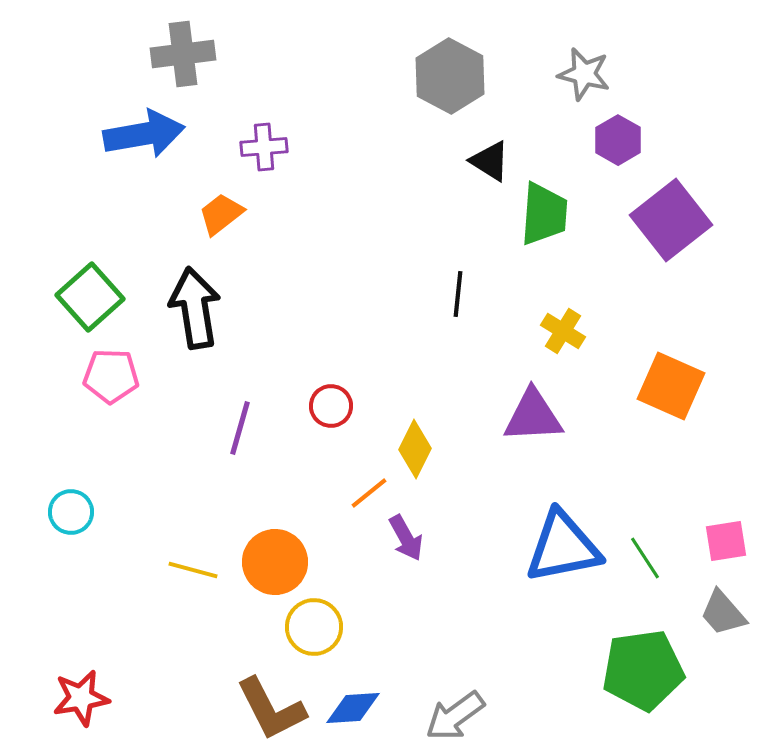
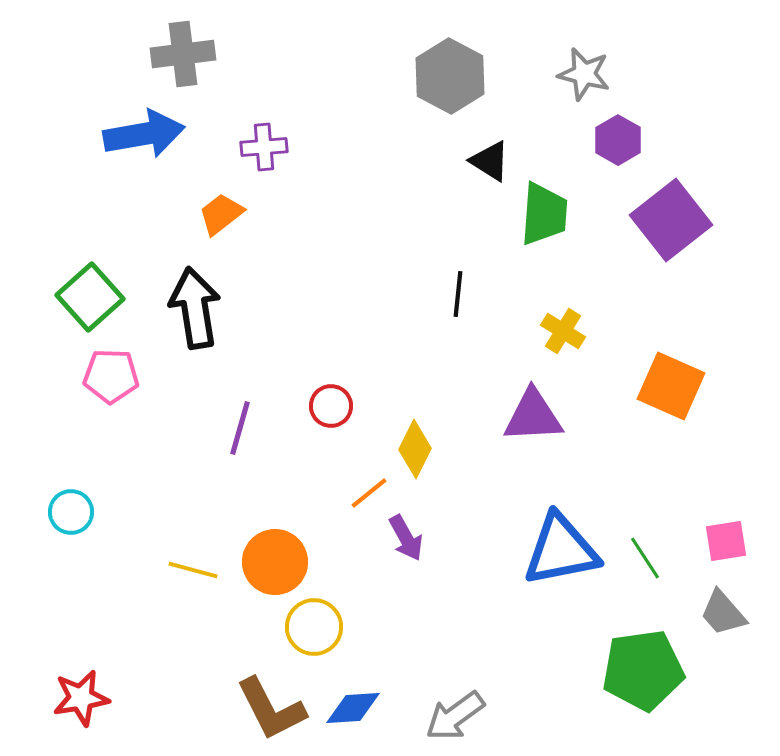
blue triangle: moved 2 px left, 3 px down
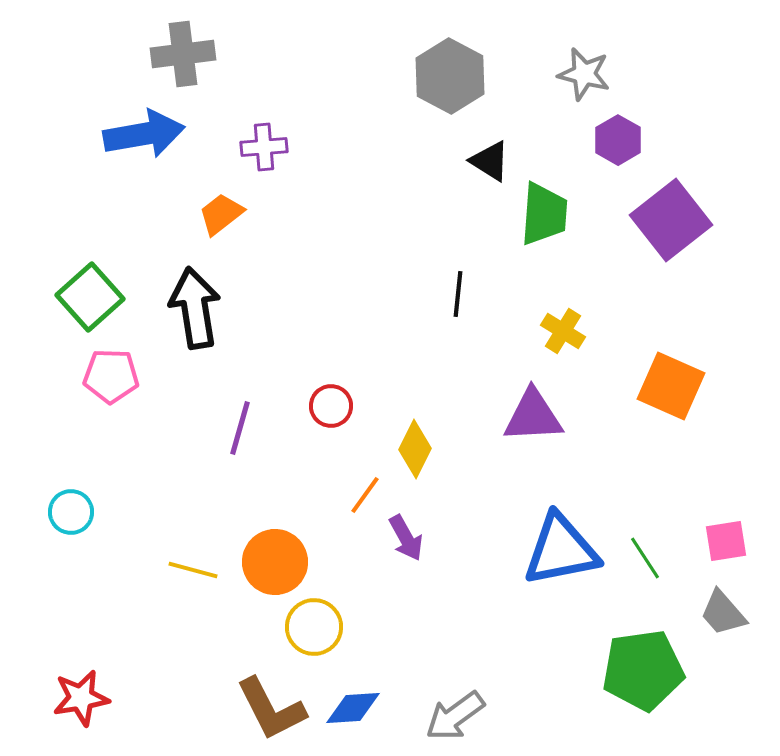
orange line: moved 4 px left, 2 px down; rotated 15 degrees counterclockwise
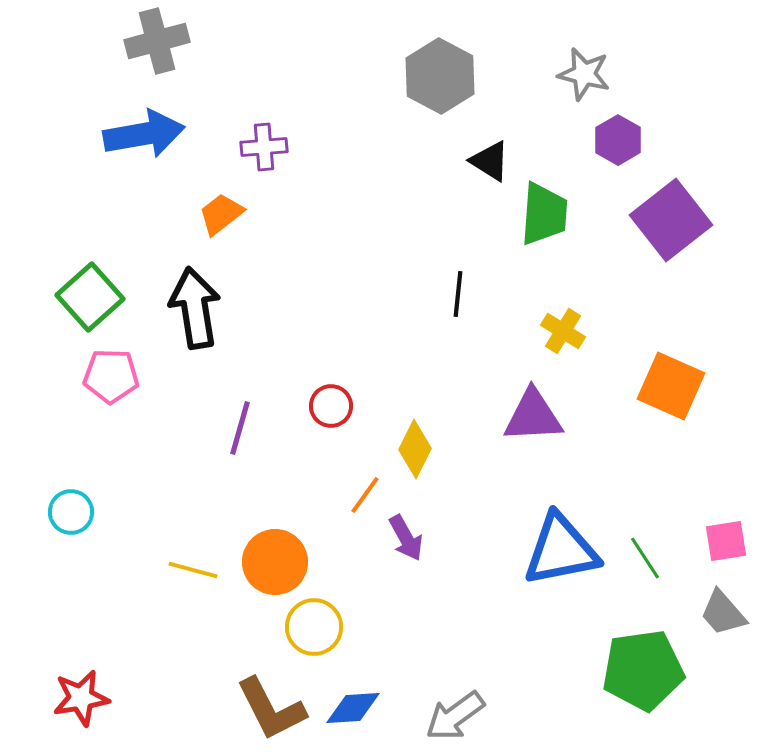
gray cross: moved 26 px left, 13 px up; rotated 8 degrees counterclockwise
gray hexagon: moved 10 px left
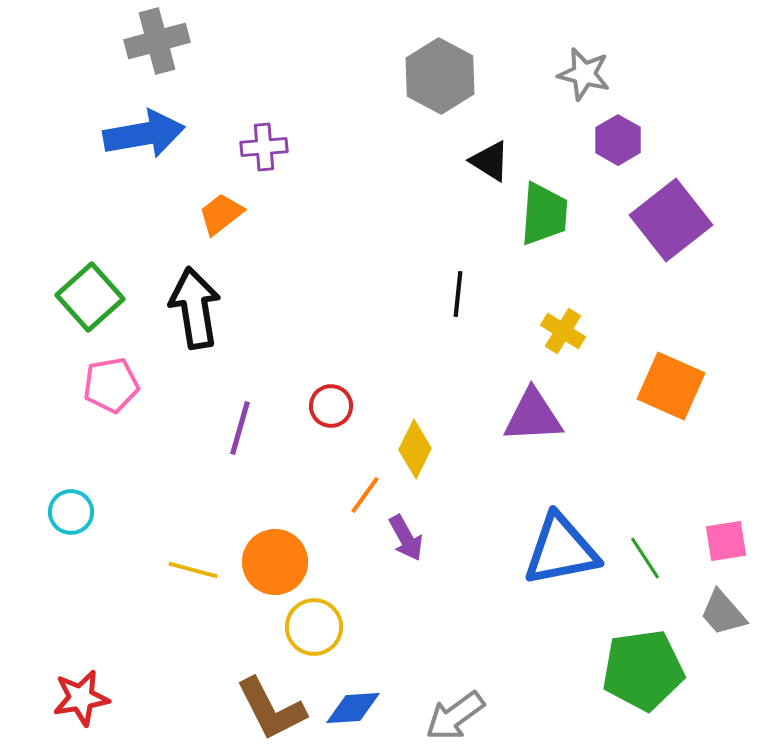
pink pentagon: moved 9 px down; rotated 12 degrees counterclockwise
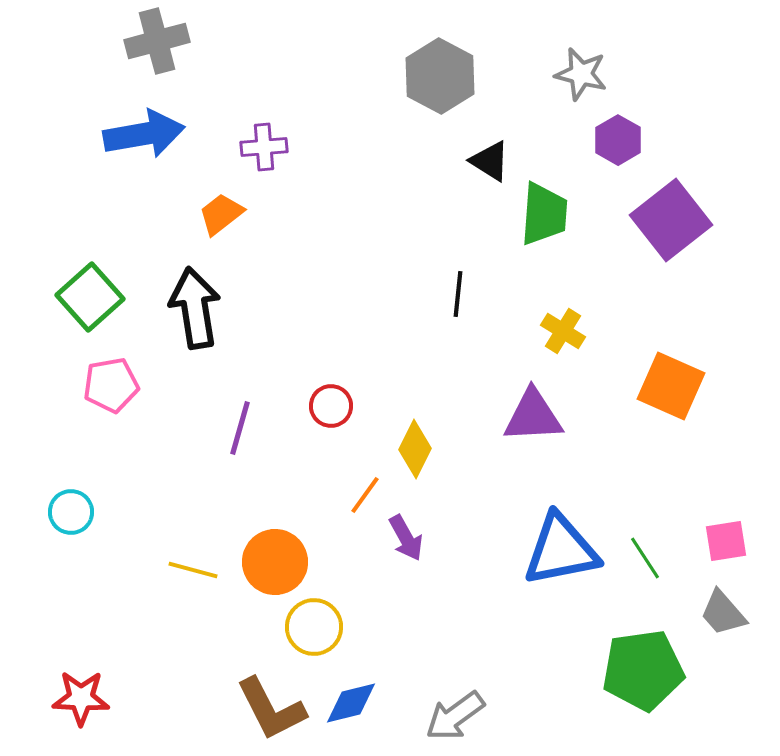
gray star: moved 3 px left
red star: rotated 12 degrees clockwise
blue diamond: moved 2 px left, 5 px up; rotated 10 degrees counterclockwise
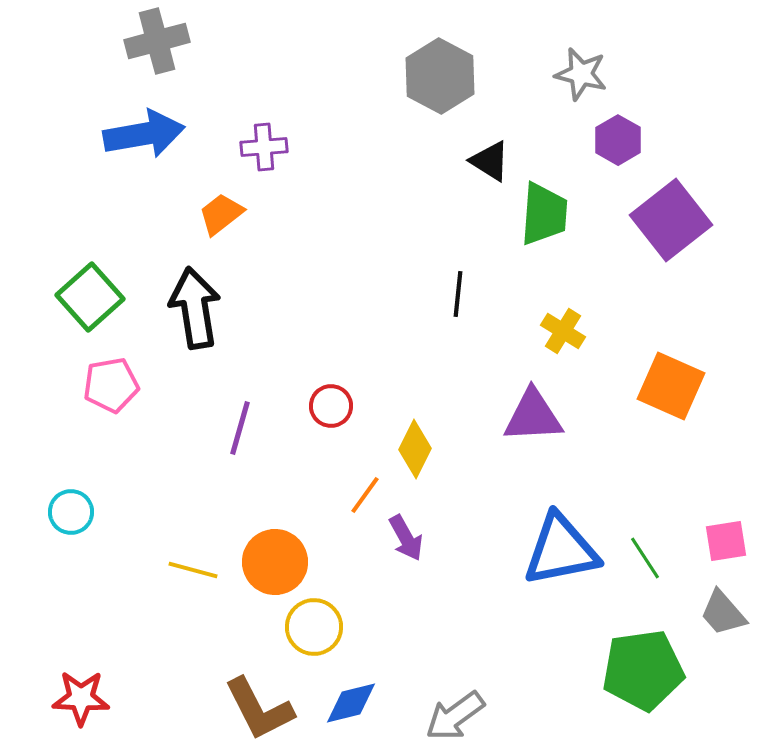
brown L-shape: moved 12 px left
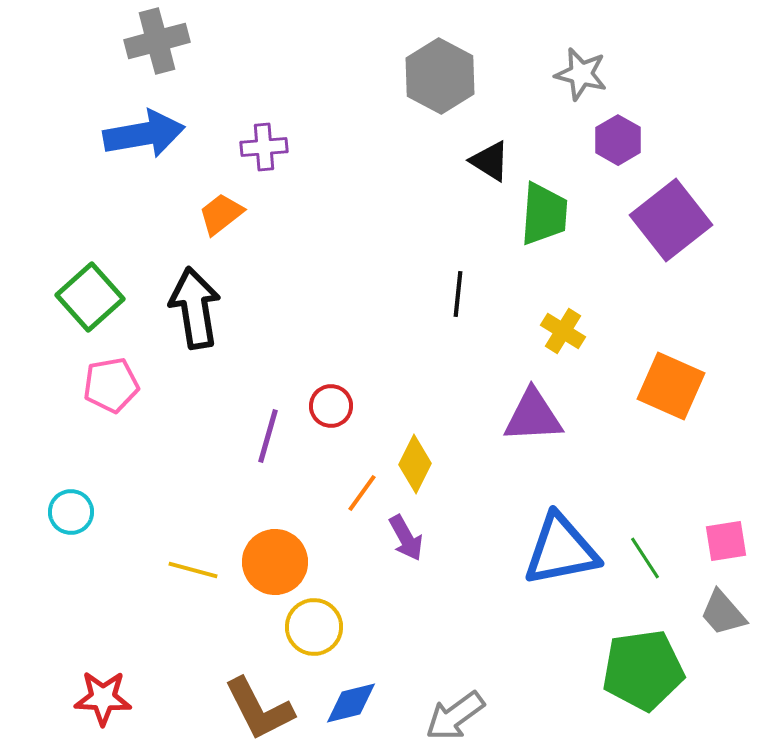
purple line: moved 28 px right, 8 px down
yellow diamond: moved 15 px down
orange line: moved 3 px left, 2 px up
red star: moved 22 px right
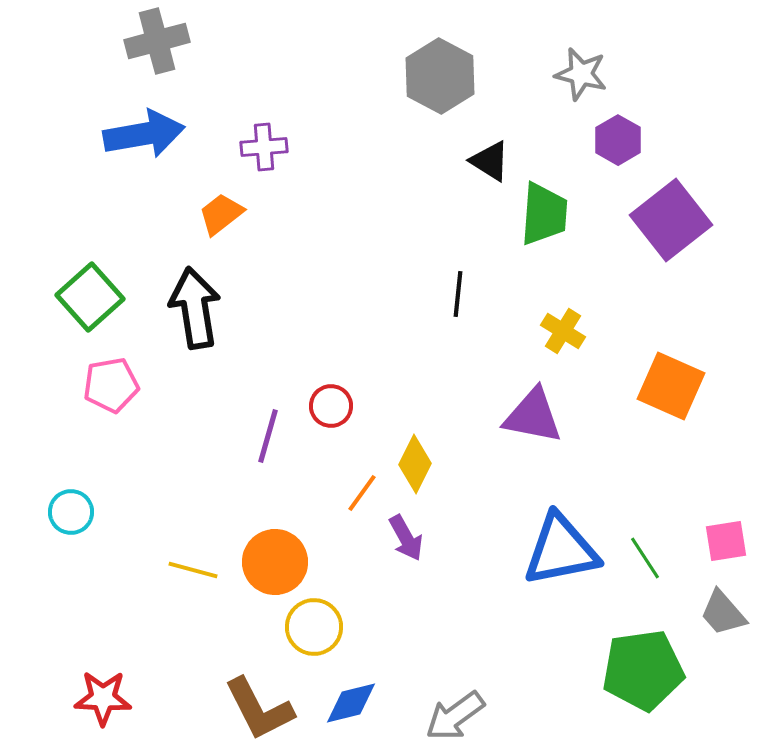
purple triangle: rotated 14 degrees clockwise
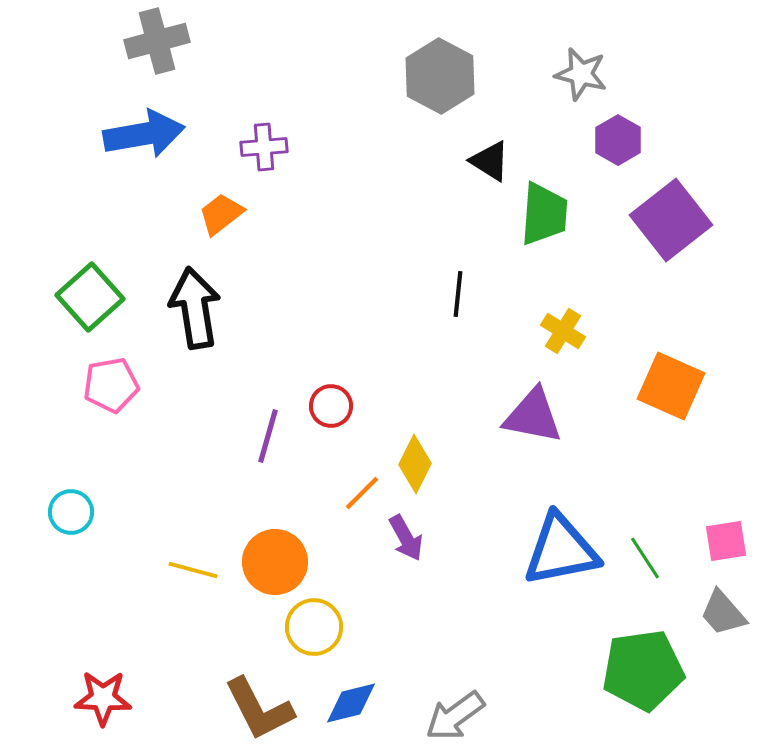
orange line: rotated 9 degrees clockwise
